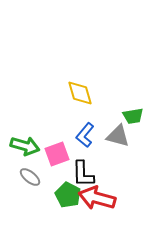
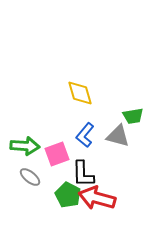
green arrow: rotated 12 degrees counterclockwise
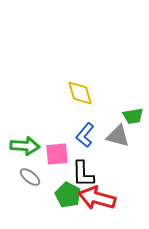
pink square: rotated 15 degrees clockwise
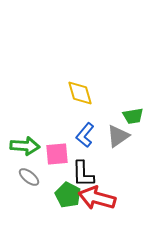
gray triangle: rotated 50 degrees counterclockwise
gray ellipse: moved 1 px left
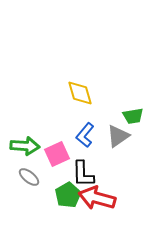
pink square: rotated 20 degrees counterclockwise
green pentagon: rotated 15 degrees clockwise
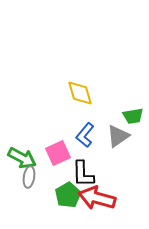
green arrow: moved 3 px left, 12 px down; rotated 24 degrees clockwise
pink square: moved 1 px right, 1 px up
gray ellipse: rotated 60 degrees clockwise
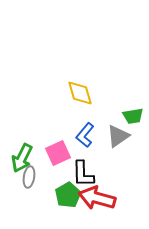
green arrow: rotated 88 degrees clockwise
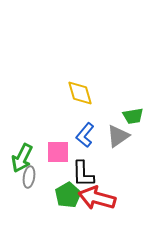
pink square: moved 1 px up; rotated 25 degrees clockwise
